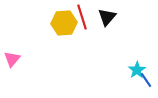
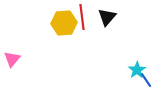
red line: rotated 10 degrees clockwise
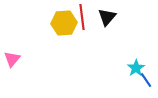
cyan star: moved 1 px left, 2 px up
